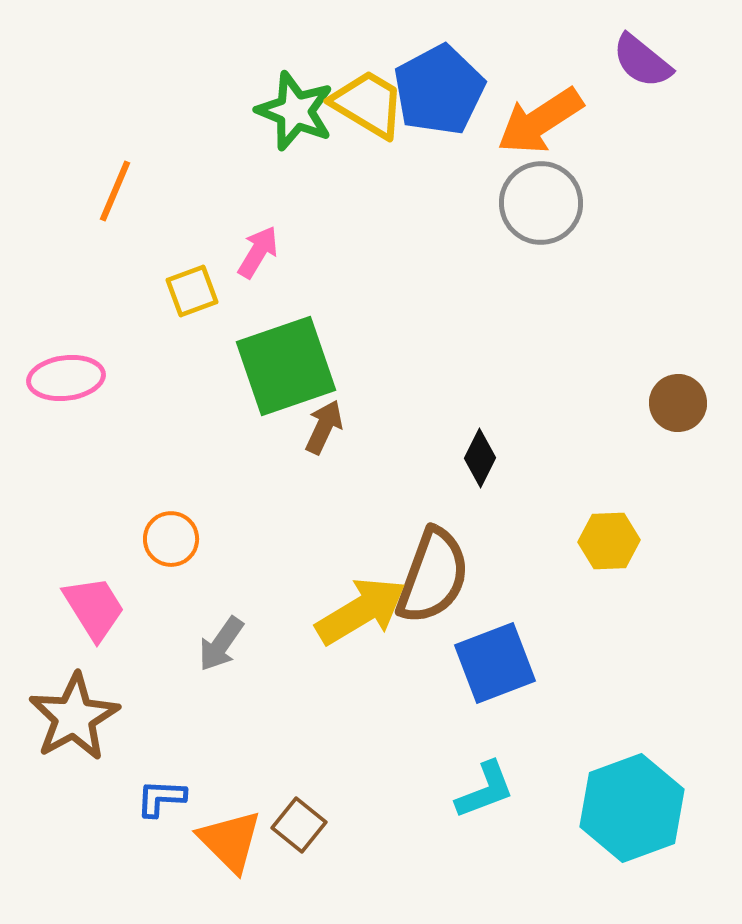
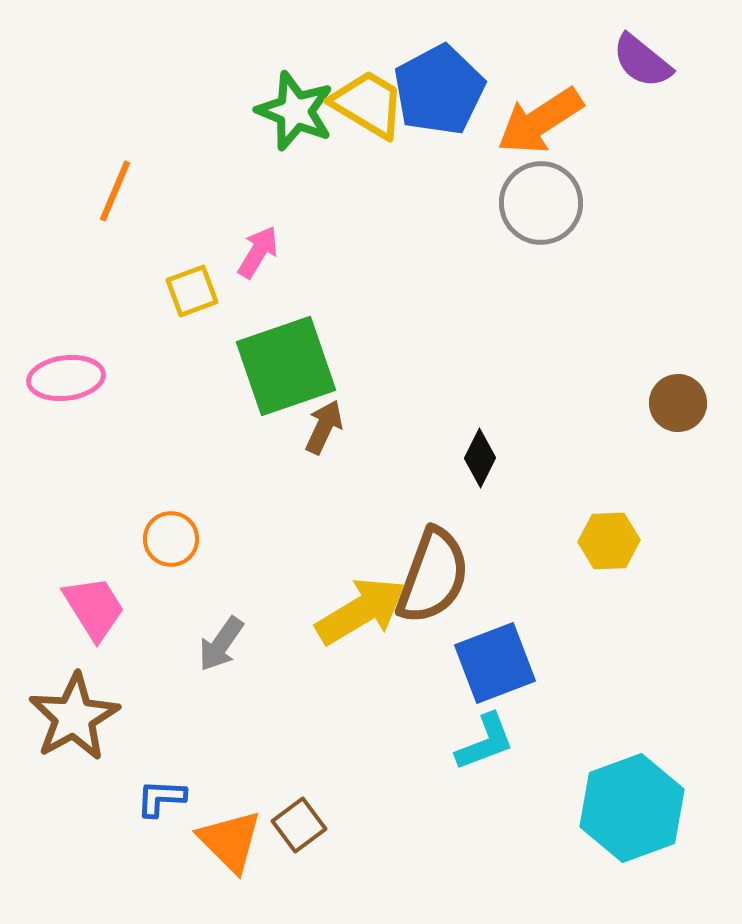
cyan L-shape: moved 48 px up
brown square: rotated 14 degrees clockwise
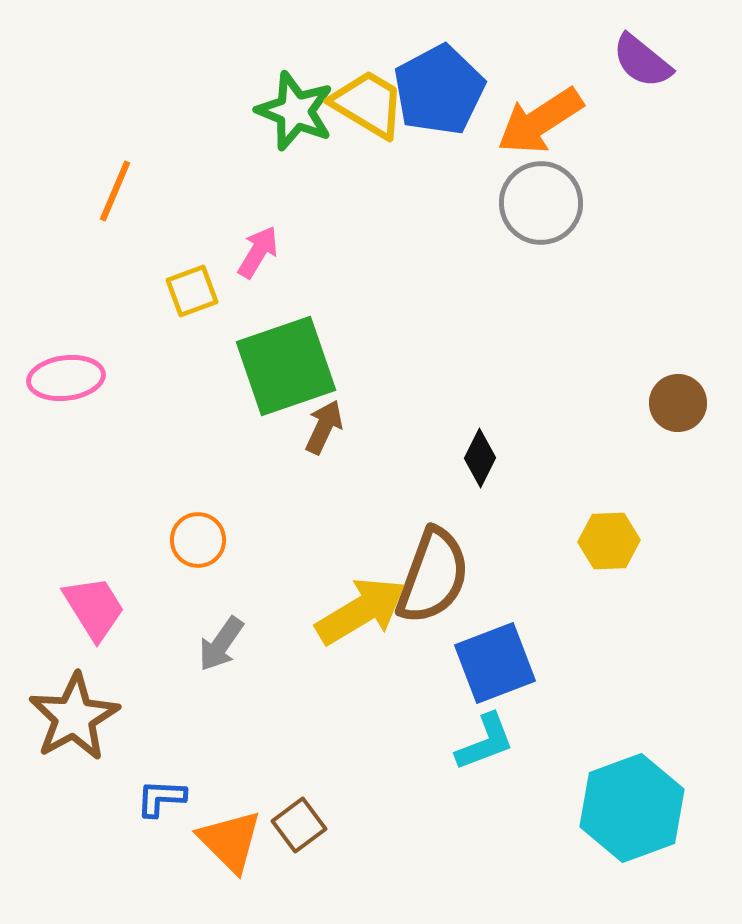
orange circle: moved 27 px right, 1 px down
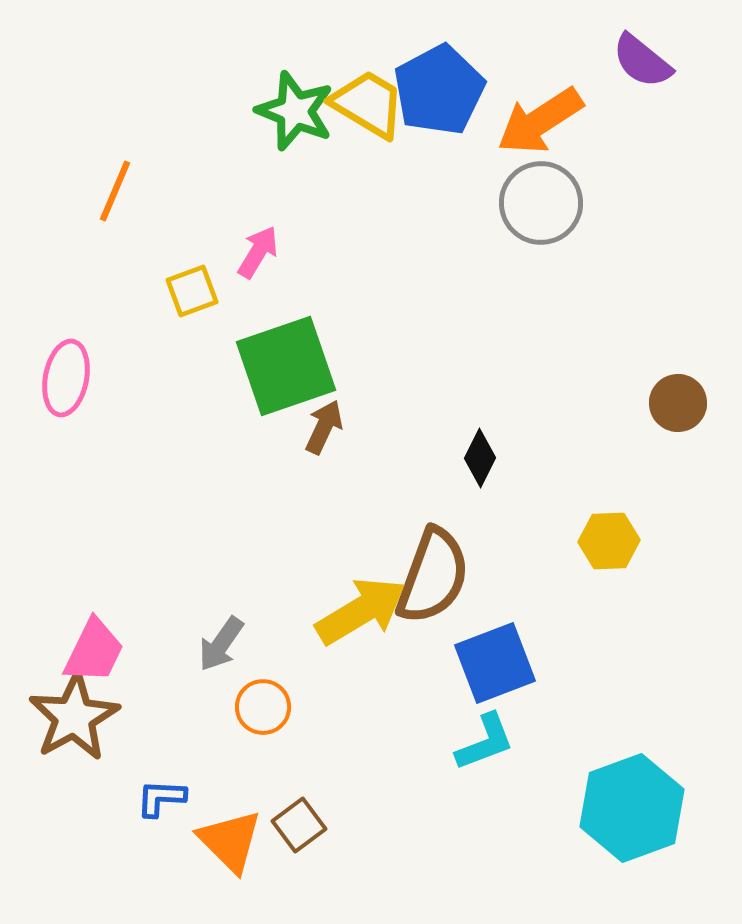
pink ellipse: rotated 72 degrees counterclockwise
orange circle: moved 65 px right, 167 px down
pink trapezoid: moved 43 px down; rotated 58 degrees clockwise
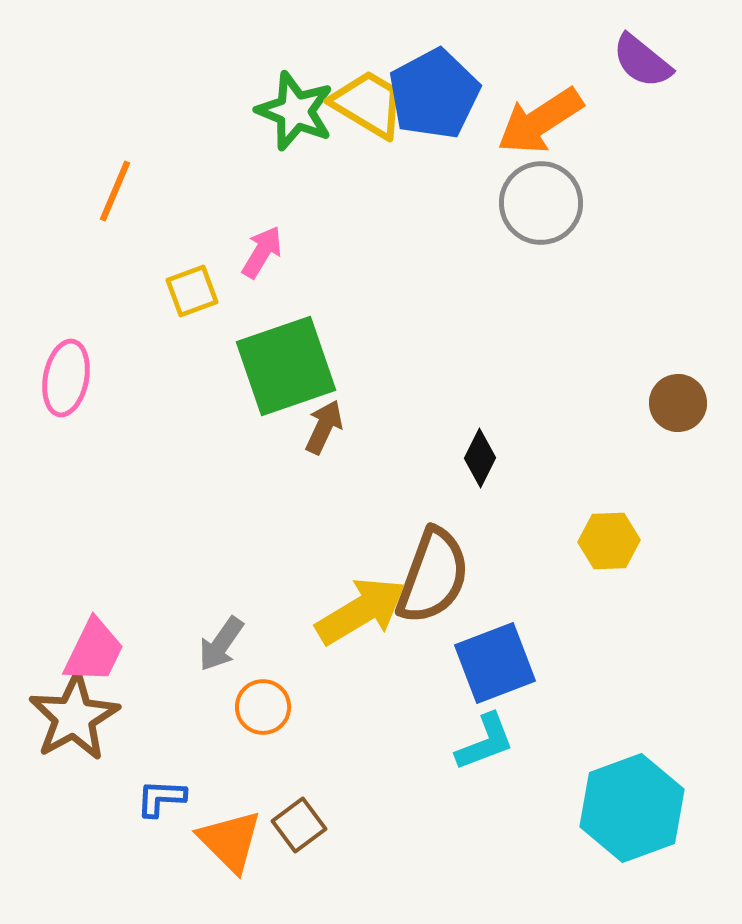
blue pentagon: moved 5 px left, 4 px down
pink arrow: moved 4 px right
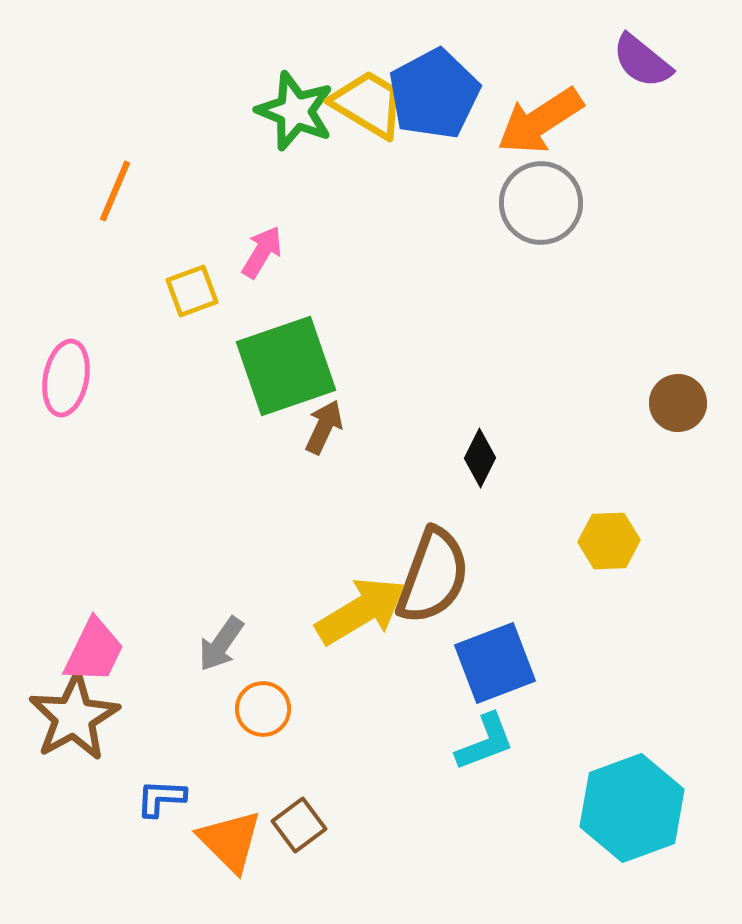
orange circle: moved 2 px down
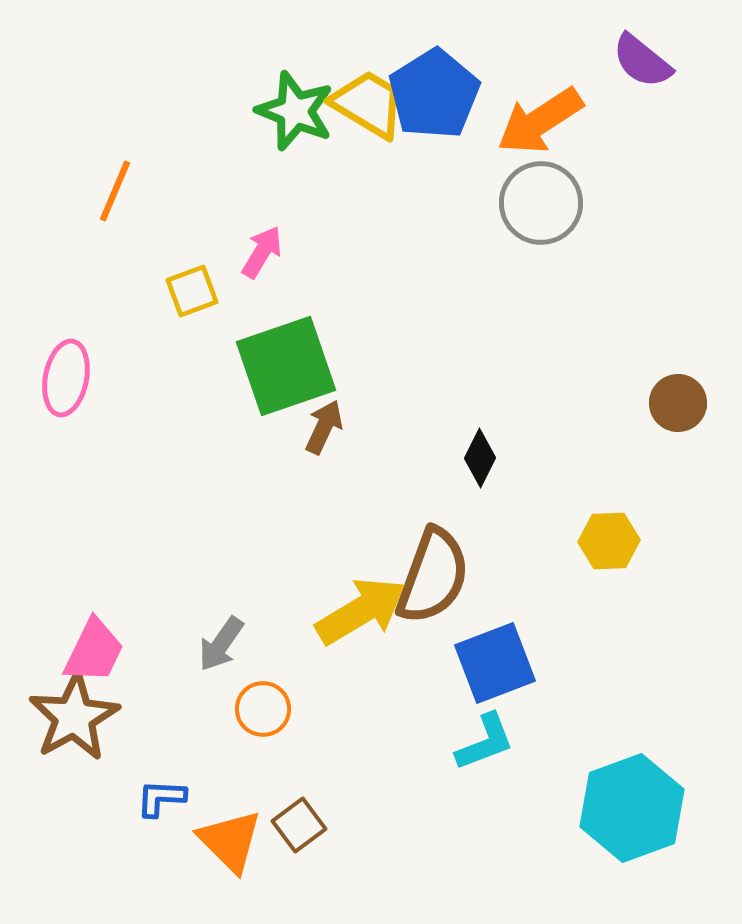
blue pentagon: rotated 4 degrees counterclockwise
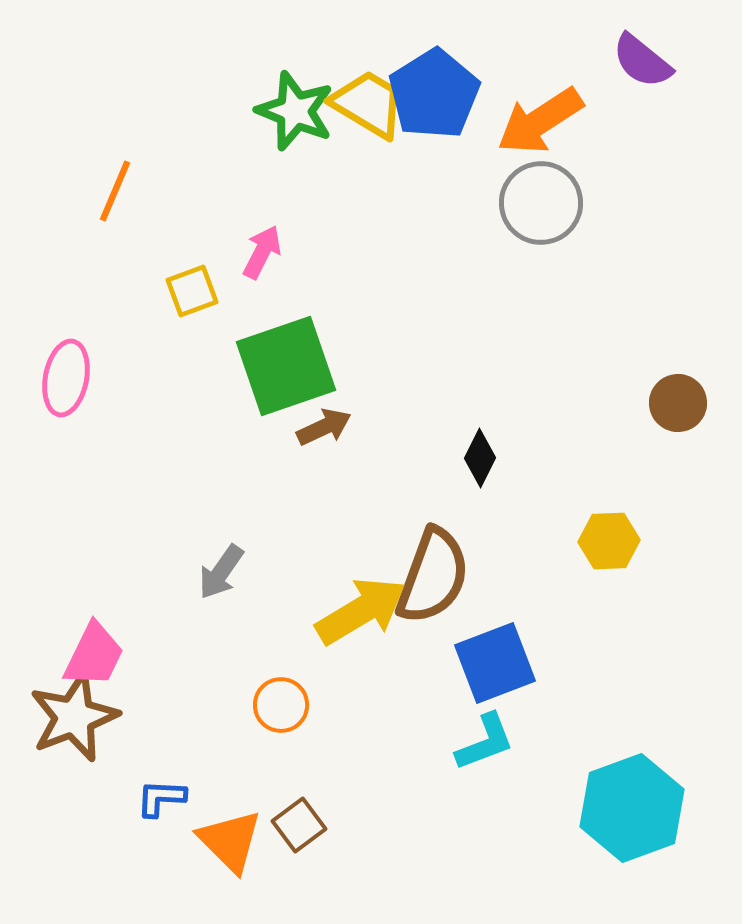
pink arrow: rotated 4 degrees counterclockwise
brown arrow: rotated 40 degrees clockwise
gray arrow: moved 72 px up
pink trapezoid: moved 4 px down
orange circle: moved 18 px right, 4 px up
brown star: rotated 8 degrees clockwise
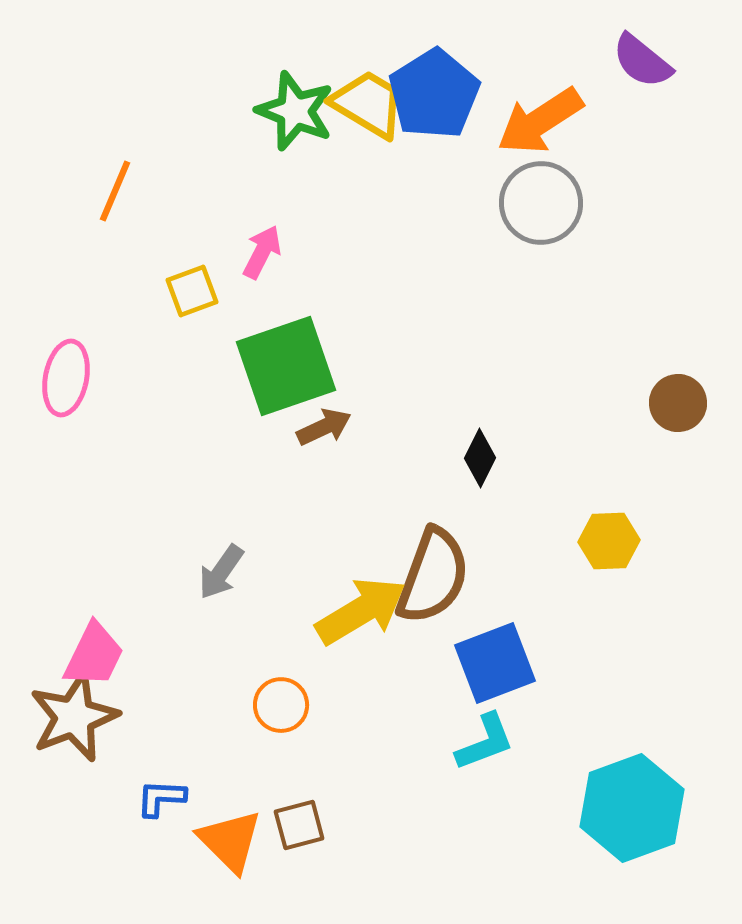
brown square: rotated 22 degrees clockwise
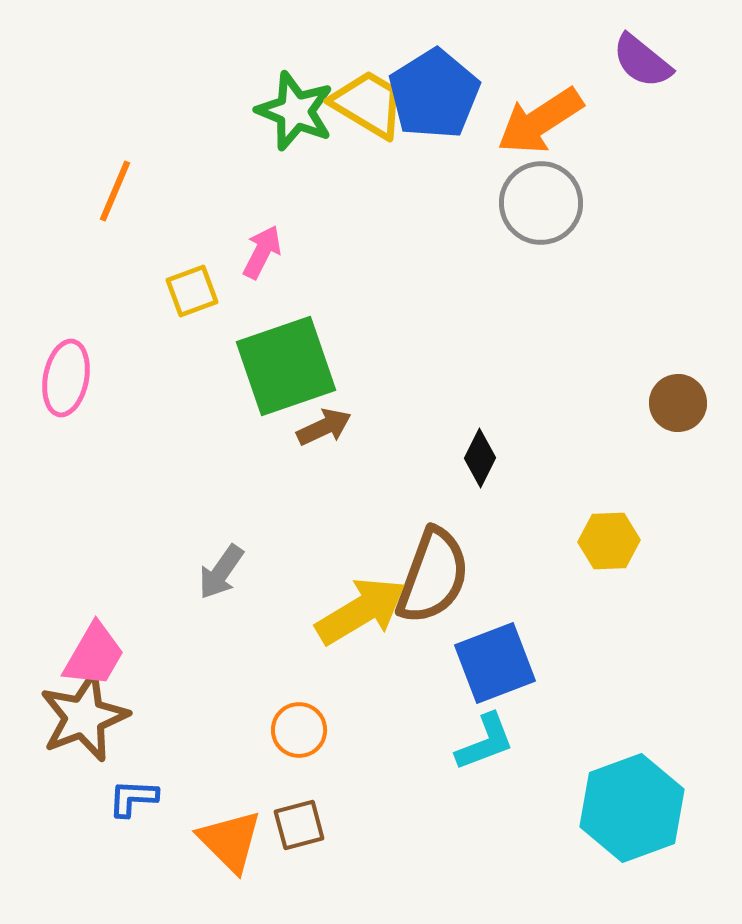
pink trapezoid: rotated 4 degrees clockwise
orange circle: moved 18 px right, 25 px down
brown star: moved 10 px right
blue L-shape: moved 28 px left
